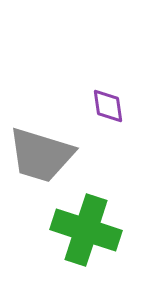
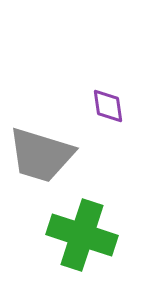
green cross: moved 4 px left, 5 px down
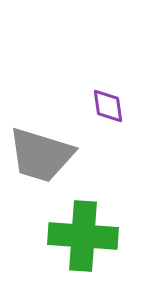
green cross: moved 1 px right, 1 px down; rotated 14 degrees counterclockwise
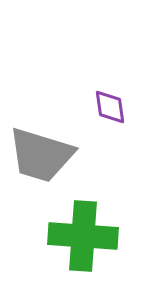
purple diamond: moved 2 px right, 1 px down
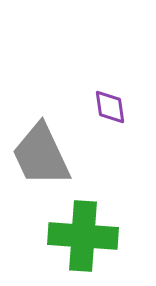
gray trapezoid: rotated 48 degrees clockwise
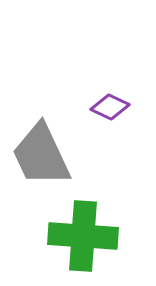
purple diamond: rotated 57 degrees counterclockwise
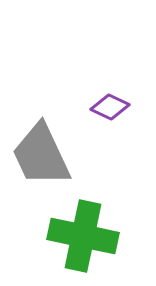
green cross: rotated 8 degrees clockwise
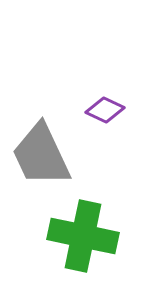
purple diamond: moved 5 px left, 3 px down
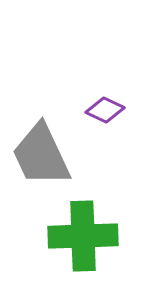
green cross: rotated 14 degrees counterclockwise
